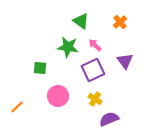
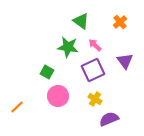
green square: moved 7 px right, 4 px down; rotated 24 degrees clockwise
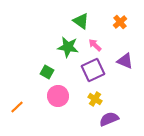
purple triangle: rotated 30 degrees counterclockwise
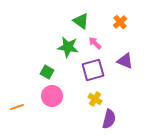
pink arrow: moved 2 px up
purple square: rotated 10 degrees clockwise
pink circle: moved 6 px left
orange line: rotated 24 degrees clockwise
purple semicircle: rotated 126 degrees clockwise
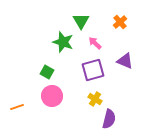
green triangle: rotated 24 degrees clockwise
green star: moved 5 px left, 5 px up; rotated 10 degrees clockwise
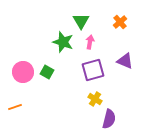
pink arrow: moved 5 px left, 1 px up; rotated 56 degrees clockwise
pink circle: moved 29 px left, 24 px up
orange line: moved 2 px left
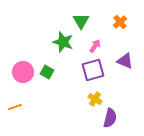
pink arrow: moved 5 px right, 4 px down; rotated 24 degrees clockwise
purple semicircle: moved 1 px right, 1 px up
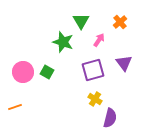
pink arrow: moved 4 px right, 6 px up
purple triangle: moved 1 px left, 2 px down; rotated 30 degrees clockwise
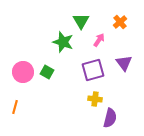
yellow cross: rotated 24 degrees counterclockwise
orange line: rotated 56 degrees counterclockwise
